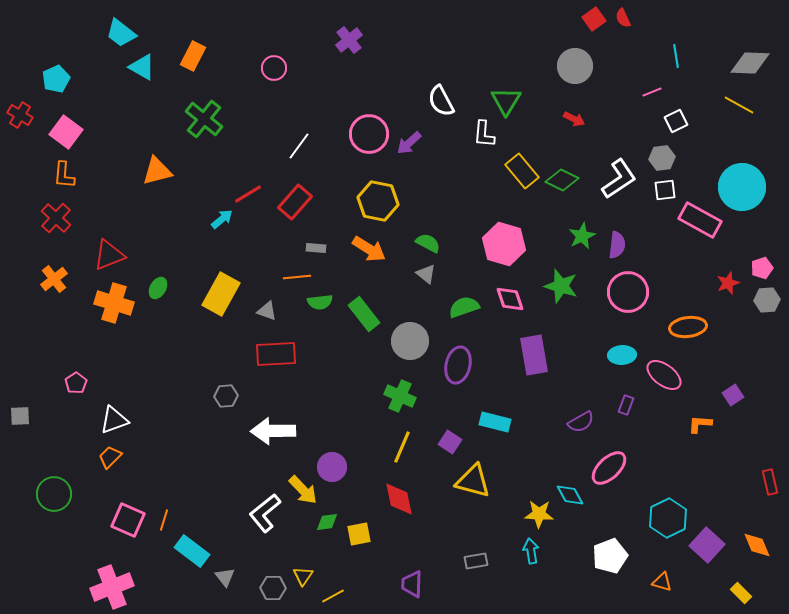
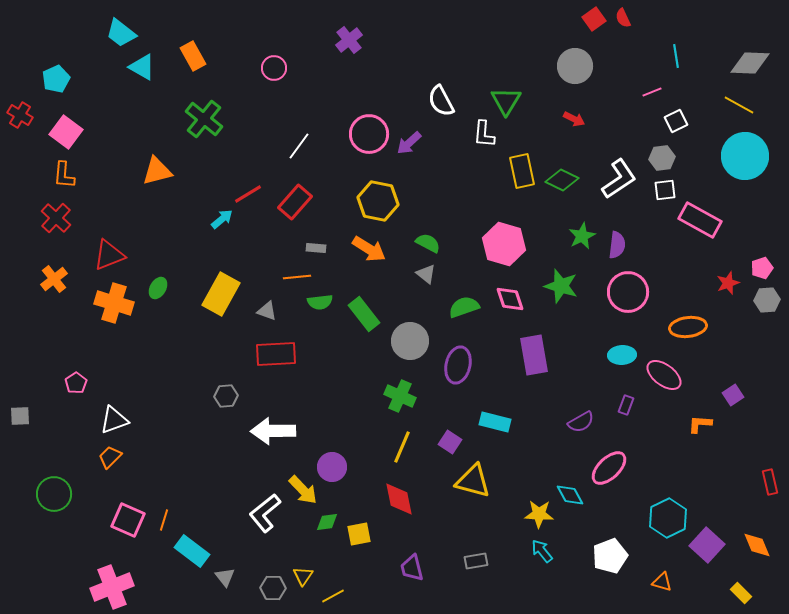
orange rectangle at (193, 56): rotated 56 degrees counterclockwise
yellow rectangle at (522, 171): rotated 28 degrees clockwise
cyan circle at (742, 187): moved 3 px right, 31 px up
cyan arrow at (531, 551): moved 11 px right; rotated 30 degrees counterclockwise
purple trapezoid at (412, 584): moved 16 px up; rotated 16 degrees counterclockwise
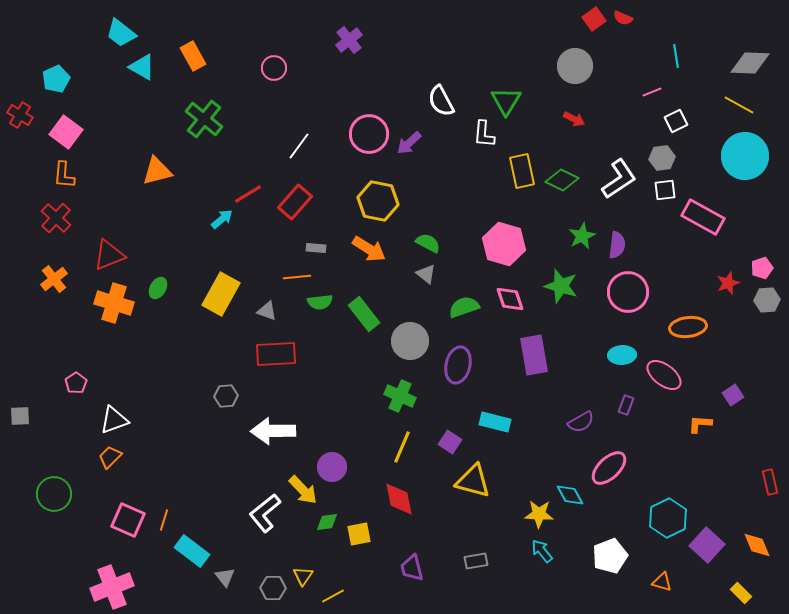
red semicircle at (623, 18): rotated 42 degrees counterclockwise
pink rectangle at (700, 220): moved 3 px right, 3 px up
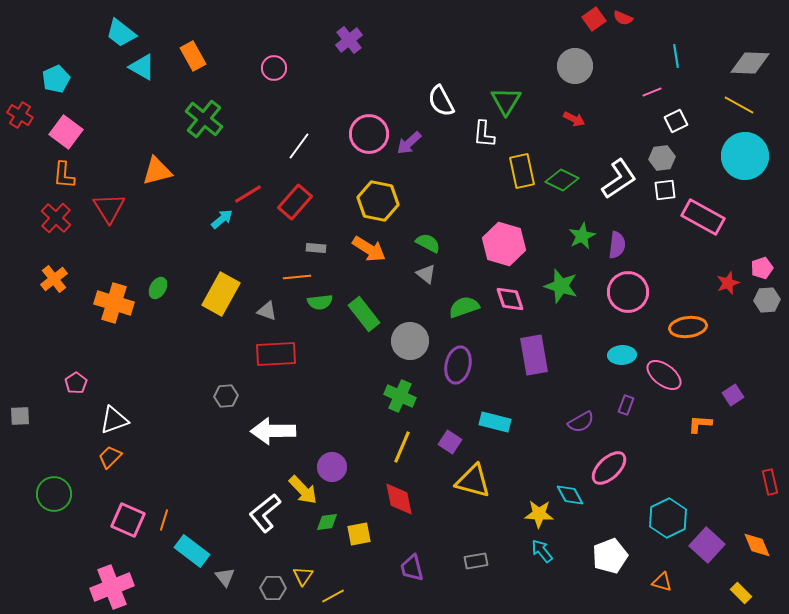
red triangle at (109, 255): moved 47 px up; rotated 40 degrees counterclockwise
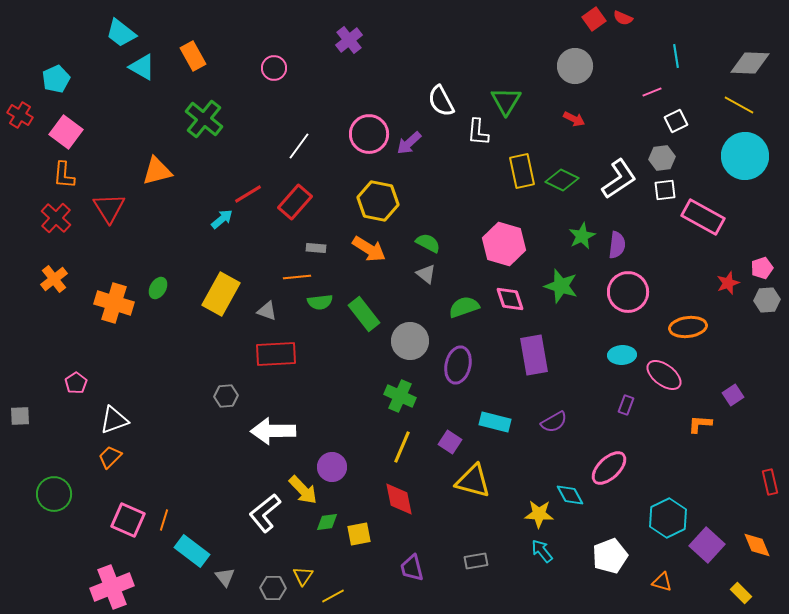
white L-shape at (484, 134): moved 6 px left, 2 px up
purple semicircle at (581, 422): moved 27 px left
